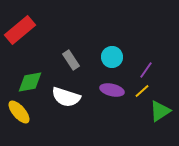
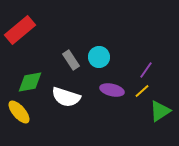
cyan circle: moved 13 px left
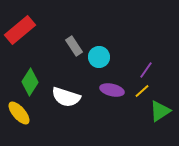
gray rectangle: moved 3 px right, 14 px up
green diamond: rotated 48 degrees counterclockwise
yellow ellipse: moved 1 px down
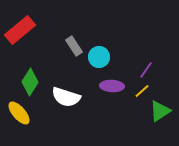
purple ellipse: moved 4 px up; rotated 10 degrees counterclockwise
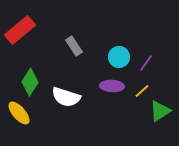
cyan circle: moved 20 px right
purple line: moved 7 px up
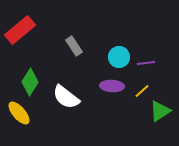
purple line: rotated 48 degrees clockwise
white semicircle: rotated 20 degrees clockwise
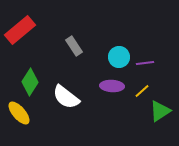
purple line: moved 1 px left
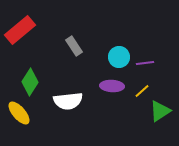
white semicircle: moved 2 px right, 4 px down; rotated 44 degrees counterclockwise
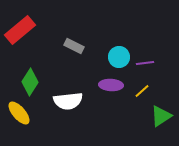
gray rectangle: rotated 30 degrees counterclockwise
purple ellipse: moved 1 px left, 1 px up
green triangle: moved 1 px right, 5 px down
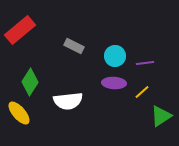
cyan circle: moved 4 px left, 1 px up
purple ellipse: moved 3 px right, 2 px up
yellow line: moved 1 px down
